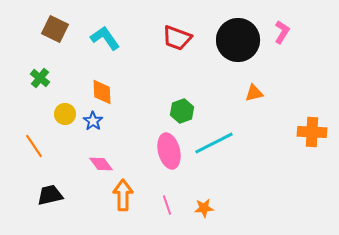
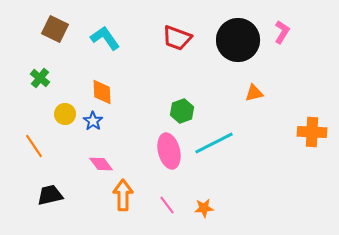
pink line: rotated 18 degrees counterclockwise
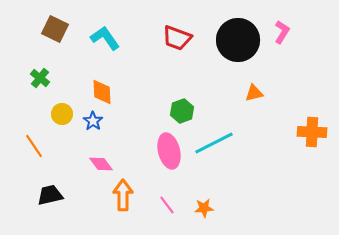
yellow circle: moved 3 px left
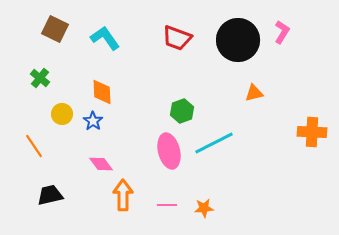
pink line: rotated 54 degrees counterclockwise
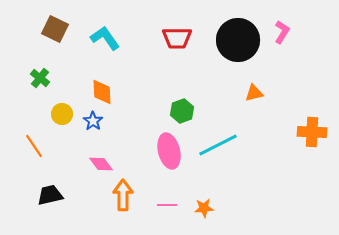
red trapezoid: rotated 20 degrees counterclockwise
cyan line: moved 4 px right, 2 px down
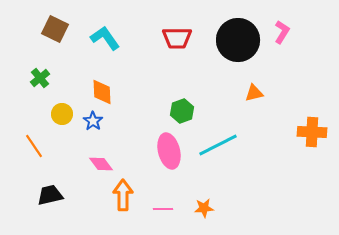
green cross: rotated 12 degrees clockwise
pink line: moved 4 px left, 4 px down
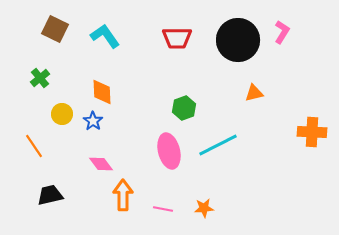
cyan L-shape: moved 2 px up
green hexagon: moved 2 px right, 3 px up
pink line: rotated 12 degrees clockwise
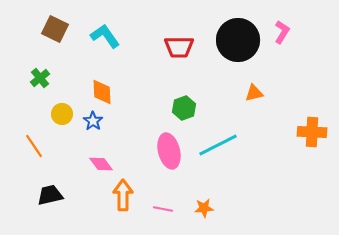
red trapezoid: moved 2 px right, 9 px down
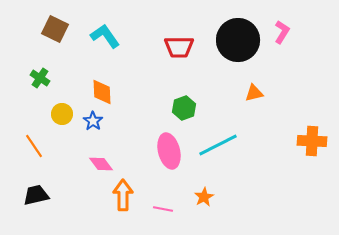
green cross: rotated 18 degrees counterclockwise
orange cross: moved 9 px down
black trapezoid: moved 14 px left
orange star: moved 11 px up; rotated 24 degrees counterclockwise
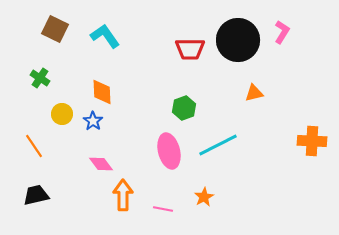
red trapezoid: moved 11 px right, 2 px down
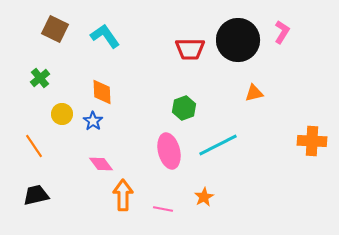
green cross: rotated 18 degrees clockwise
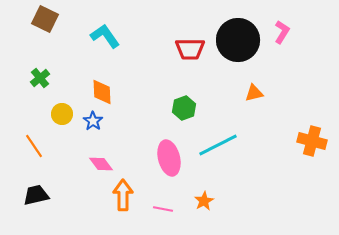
brown square: moved 10 px left, 10 px up
orange cross: rotated 12 degrees clockwise
pink ellipse: moved 7 px down
orange star: moved 4 px down
